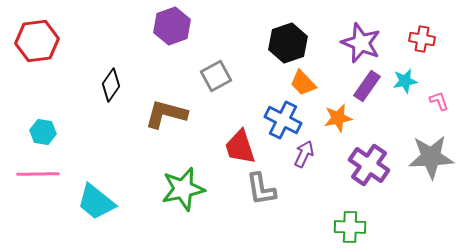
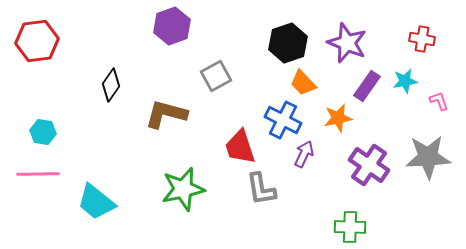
purple star: moved 14 px left
gray star: moved 3 px left
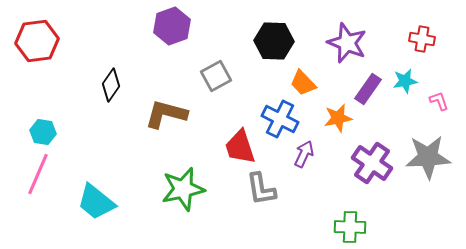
black hexagon: moved 14 px left, 2 px up; rotated 21 degrees clockwise
purple rectangle: moved 1 px right, 3 px down
blue cross: moved 3 px left, 1 px up
purple cross: moved 3 px right, 2 px up
pink line: rotated 66 degrees counterclockwise
